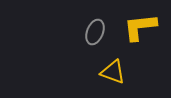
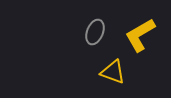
yellow L-shape: moved 8 px down; rotated 24 degrees counterclockwise
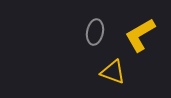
gray ellipse: rotated 10 degrees counterclockwise
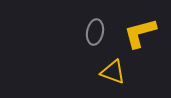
yellow L-shape: moved 2 px up; rotated 15 degrees clockwise
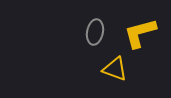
yellow triangle: moved 2 px right, 3 px up
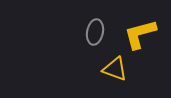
yellow L-shape: moved 1 px down
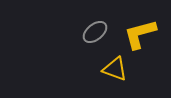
gray ellipse: rotated 40 degrees clockwise
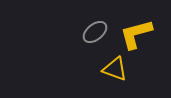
yellow L-shape: moved 4 px left
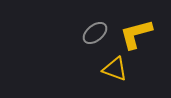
gray ellipse: moved 1 px down
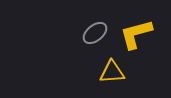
yellow triangle: moved 3 px left, 3 px down; rotated 24 degrees counterclockwise
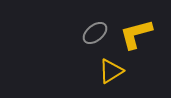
yellow triangle: moved 1 px left, 1 px up; rotated 28 degrees counterclockwise
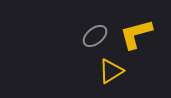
gray ellipse: moved 3 px down
